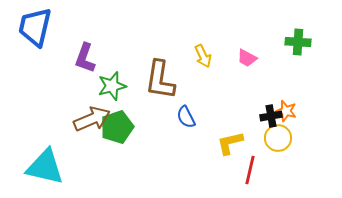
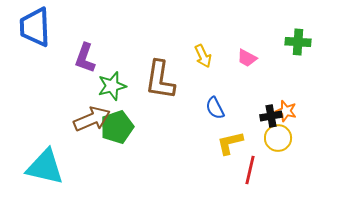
blue trapezoid: rotated 15 degrees counterclockwise
blue semicircle: moved 29 px right, 9 px up
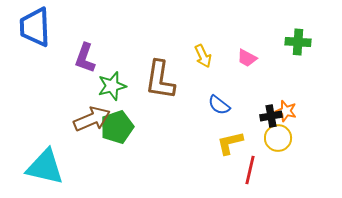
blue semicircle: moved 4 px right, 3 px up; rotated 25 degrees counterclockwise
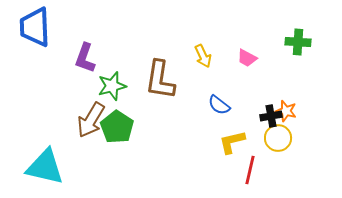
brown arrow: moved 1 px left, 1 px down; rotated 144 degrees clockwise
green pentagon: rotated 20 degrees counterclockwise
yellow L-shape: moved 2 px right, 1 px up
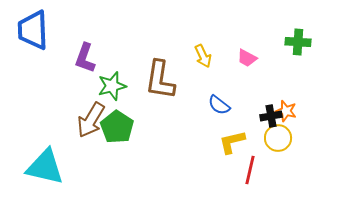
blue trapezoid: moved 2 px left, 3 px down
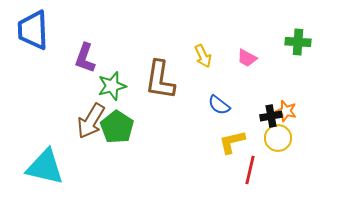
brown arrow: moved 1 px down
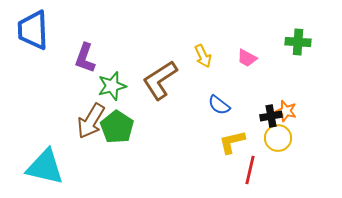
brown L-shape: rotated 48 degrees clockwise
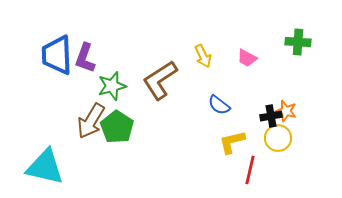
blue trapezoid: moved 24 px right, 25 px down
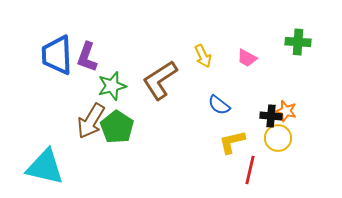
purple L-shape: moved 2 px right, 1 px up
black cross: rotated 15 degrees clockwise
